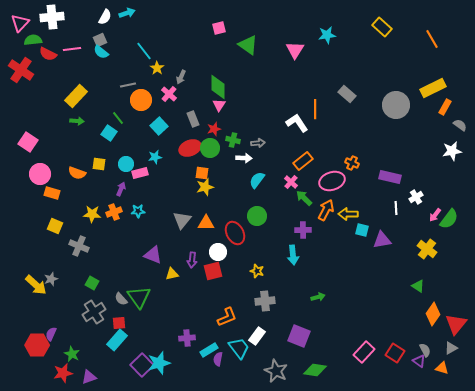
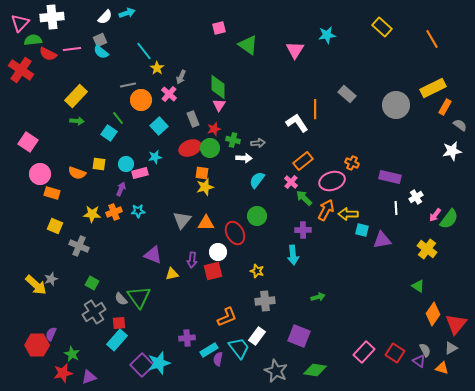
white semicircle at (105, 17): rotated 14 degrees clockwise
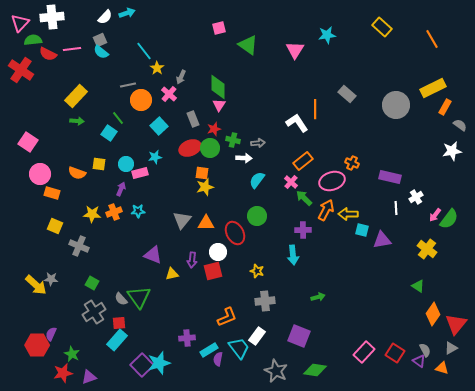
gray star at (51, 279): rotated 24 degrees clockwise
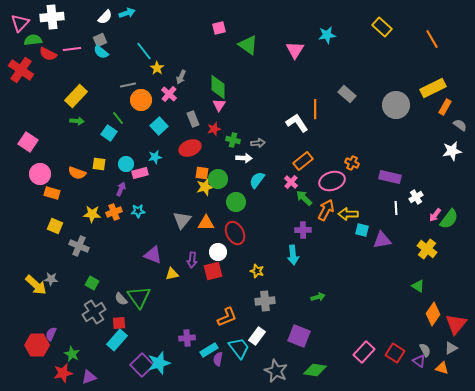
green circle at (210, 148): moved 8 px right, 31 px down
green circle at (257, 216): moved 21 px left, 14 px up
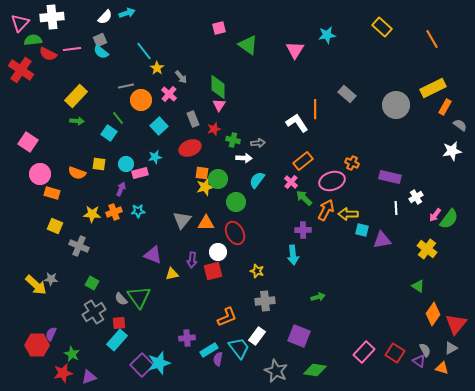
gray arrow at (181, 77): rotated 64 degrees counterclockwise
gray line at (128, 85): moved 2 px left, 1 px down
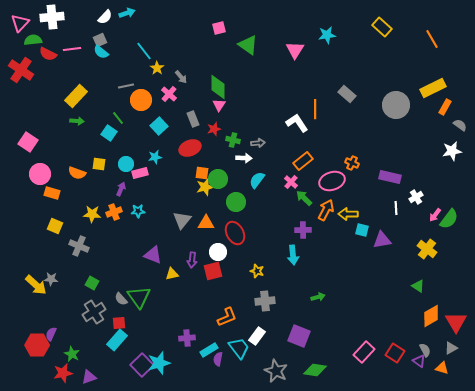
orange diamond at (433, 314): moved 2 px left, 2 px down; rotated 25 degrees clockwise
red triangle at (456, 324): moved 2 px up; rotated 10 degrees counterclockwise
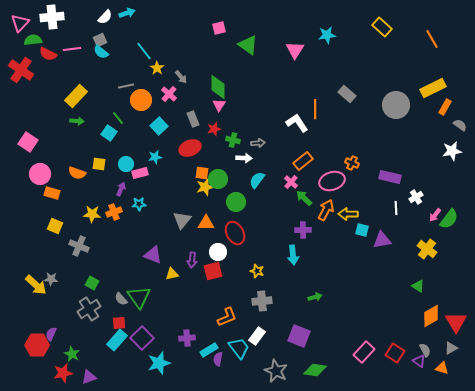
cyan star at (138, 211): moved 1 px right, 7 px up
green arrow at (318, 297): moved 3 px left
gray cross at (265, 301): moved 3 px left
gray cross at (94, 312): moved 5 px left, 3 px up
purple square at (142, 365): moved 27 px up
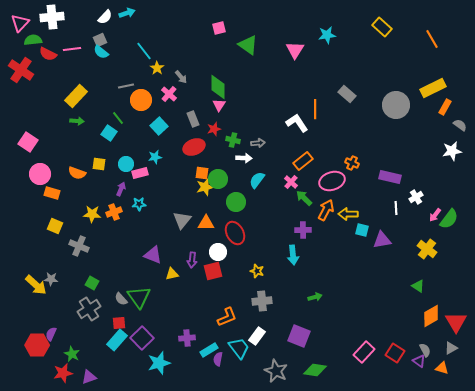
red ellipse at (190, 148): moved 4 px right, 1 px up
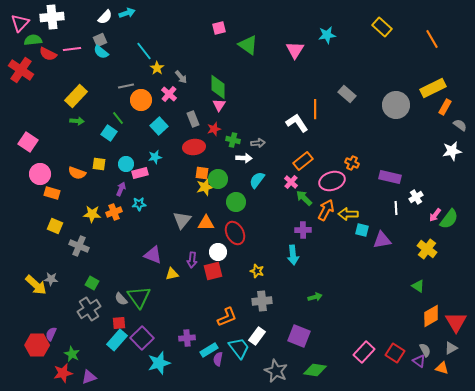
red ellipse at (194, 147): rotated 15 degrees clockwise
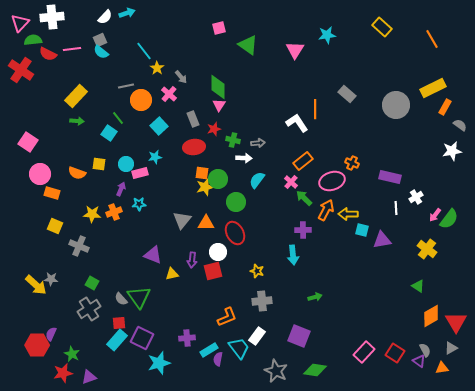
purple square at (142, 338): rotated 20 degrees counterclockwise
orange triangle at (442, 368): rotated 24 degrees counterclockwise
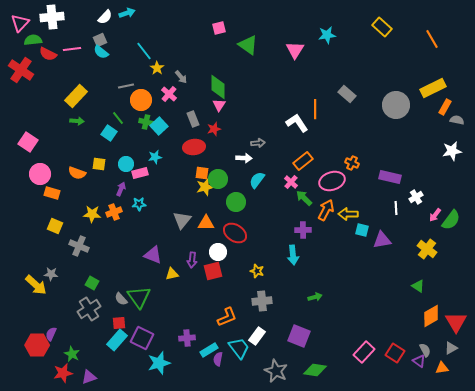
gray semicircle at (460, 125): moved 3 px left, 5 px up; rotated 24 degrees counterclockwise
green cross at (233, 140): moved 87 px left, 18 px up
green semicircle at (449, 219): moved 2 px right, 1 px down
red ellipse at (235, 233): rotated 30 degrees counterclockwise
gray star at (51, 279): moved 5 px up
